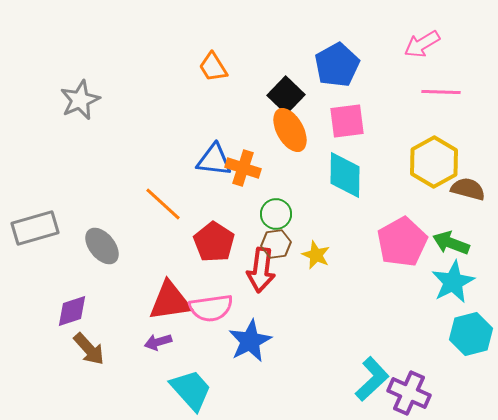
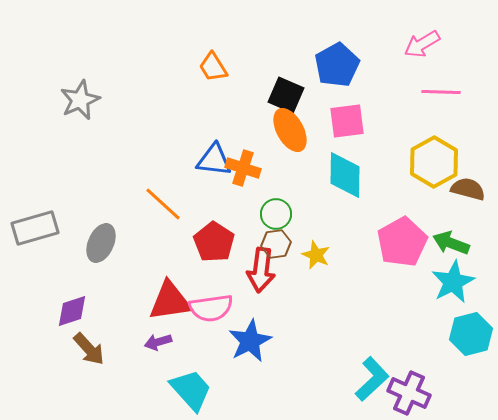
black square: rotated 21 degrees counterclockwise
gray ellipse: moved 1 px left, 3 px up; rotated 63 degrees clockwise
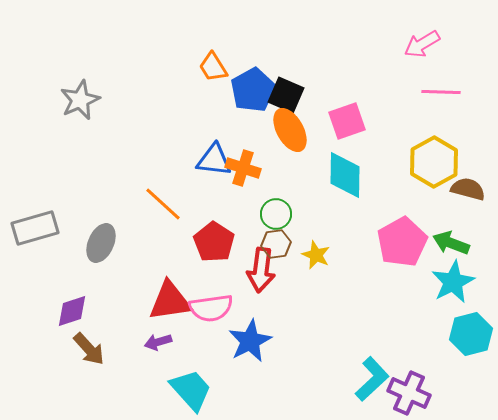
blue pentagon: moved 84 px left, 25 px down
pink square: rotated 12 degrees counterclockwise
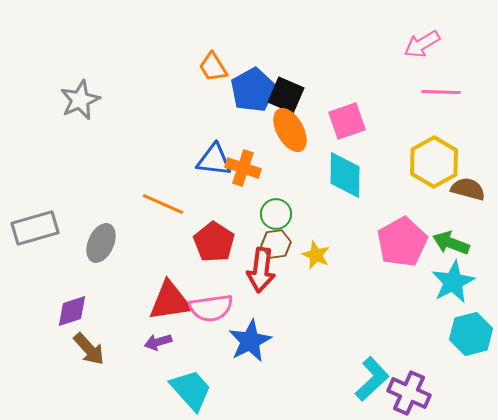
orange line: rotated 18 degrees counterclockwise
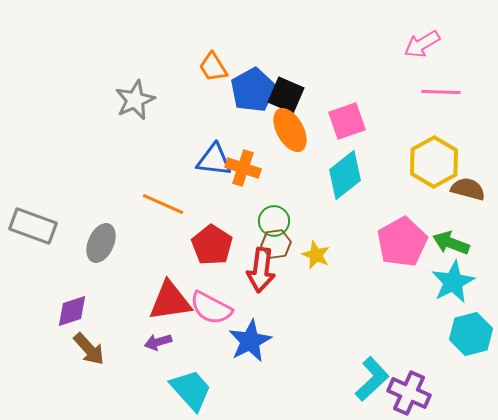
gray star: moved 55 px right
cyan diamond: rotated 51 degrees clockwise
green circle: moved 2 px left, 7 px down
gray rectangle: moved 2 px left, 2 px up; rotated 36 degrees clockwise
red pentagon: moved 2 px left, 3 px down
pink semicircle: rotated 36 degrees clockwise
